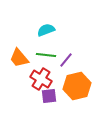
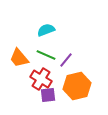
green line: rotated 18 degrees clockwise
purple square: moved 1 px left, 1 px up
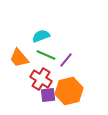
cyan semicircle: moved 5 px left, 6 px down
orange hexagon: moved 8 px left, 5 px down
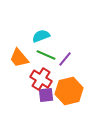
purple line: moved 1 px left, 1 px up
purple square: moved 2 px left
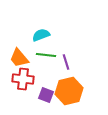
cyan semicircle: moved 1 px up
green line: rotated 18 degrees counterclockwise
purple line: moved 1 px right, 3 px down; rotated 56 degrees counterclockwise
red cross: moved 18 px left; rotated 25 degrees counterclockwise
purple square: rotated 28 degrees clockwise
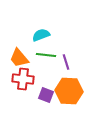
orange hexagon: rotated 16 degrees clockwise
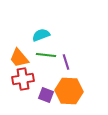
red cross: rotated 15 degrees counterclockwise
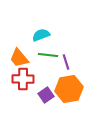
green line: moved 2 px right
red cross: rotated 10 degrees clockwise
orange hexagon: moved 2 px up; rotated 12 degrees counterclockwise
purple square: rotated 35 degrees clockwise
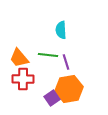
cyan semicircle: moved 20 px right, 5 px up; rotated 72 degrees counterclockwise
purple square: moved 6 px right, 3 px down
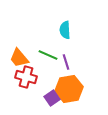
cyan semicircle: moved 4 px right
green line: rotated 18 degrees clockwise
red cross: moved 3 px right, 2 px up; rotated 15 degrees clockwise
